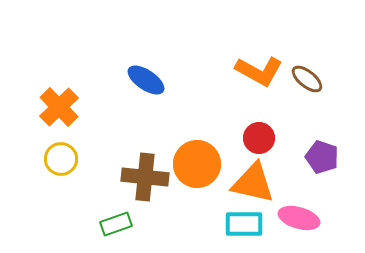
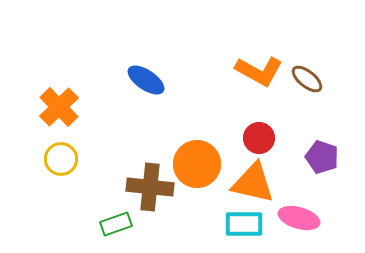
brown cross: moved 5 px right, 10 px down
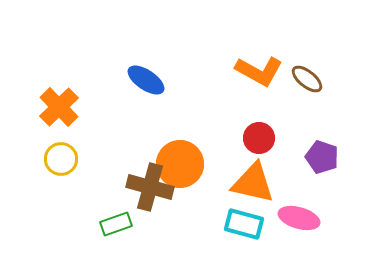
orange circle: moved 17 px left
brown cross: rotated 9 degrees clockwise
cyan rectangle: rotated 15 degrees clockwise
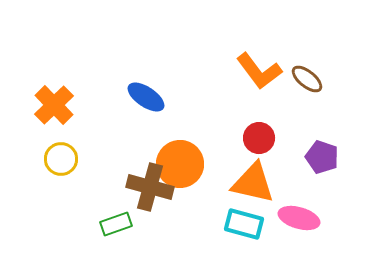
orange L-shape: rotated 24 degrees clockwise
blue ellipse: moved 17 px down
orange cross: moved 5 px left, 2 px up
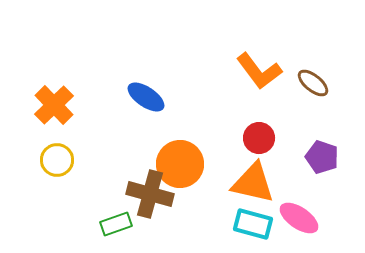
brown ellipse: moved 6 px right, 4 px down
yellow circle: moved 4 px left, 1 px down
brown cross: moved 7 px down
pink ellipse: rotated 18 degrees clockwise
cyan rectangle: moved 9 px right
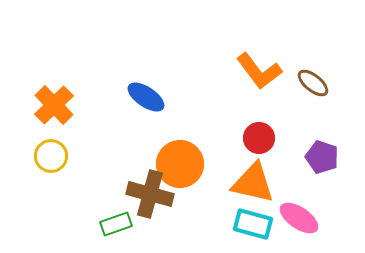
yellow circle: moved 6 px left, 4 px up
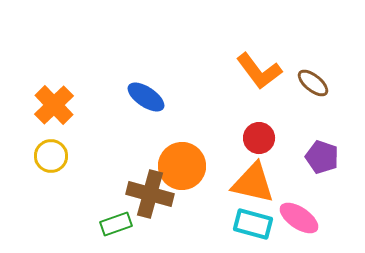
orange circle: moved 2 px right, 2 px down
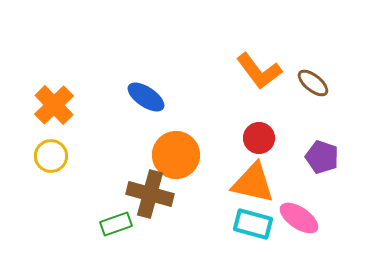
orange circle: moved 6 px left, 11 px up
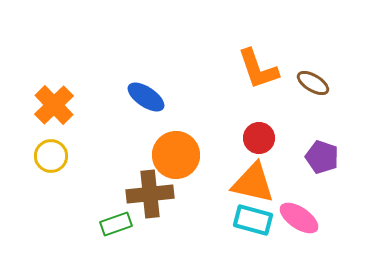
orange L-shape: moved 1 px left, 2 px up; rotated 18 degrees clockwise
brown ellipse: rotated 8 degrees counterclockwise
brown cross: rotated 21 degrees counterclockwise
cyan rectangle: moved 4 px up
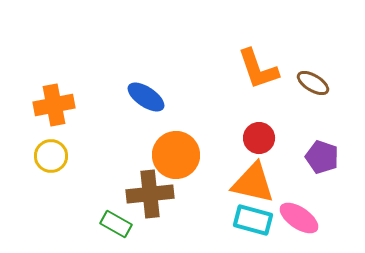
orange cross: rotated 33 degrees clockwise
green rectangle: rotated 48 degrees clockwise
